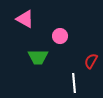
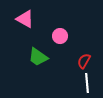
green trapezoid: rotated 35 degrees clockwise
red semicircle: moved 7 px left
white line: moved 13 px right
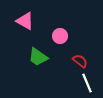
pink triangle: moved 2 px down
red semicircle: moved 4 px left; rotated 98 degrees clockwise
white line: rotated 18 degrees counterclockwise
